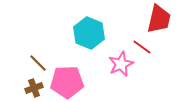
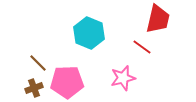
red trapezoid: moved 1 px left
pink star: moved 2 px right, 14 px down; rotated 10 degrees clockwise
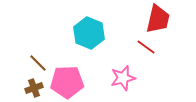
red line: moved 4 px right
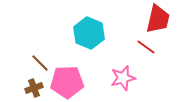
brown line: moved 2 px right
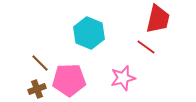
pink pentagon: moved 2 px right, 2 px up
brown cross: moved 3 px right, 1 px down
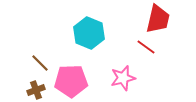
pink pentagon: moved 2 px right, 1 px down
brown cross: moved 1 px left, 1 px down
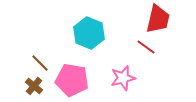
pink pentagon: moved 1 px right, 1 px up; rotated 12 degrees clockwise
brown cross: moved 2 px left, 4 px up; rotated 30 degrees counterclockwise
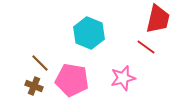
brown cross: rotated 18 degrees counterclockwise
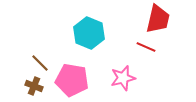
red line: rotated 12 degrees counterclockwise
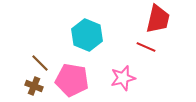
cyan hexagon: moved 2 px left, 2 px down
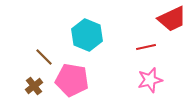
red trapezoid: moved 14 px right; rotated 52 degrees clockwise
red line: rotated 36 degrees counterclockwise
brown line: moved 4 px right, 6 px up
pink star: moved 27 px right, 2 px down
brown cross: rotated 30 degrees clockwise
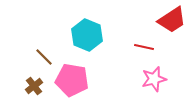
red trapezoid: moved 1 px down; rotated 8 degrees counterclockwise
red line: moved 2 px left; rotated 24 degrees clockwise
pink star: moved 4 px right, 1 px up
